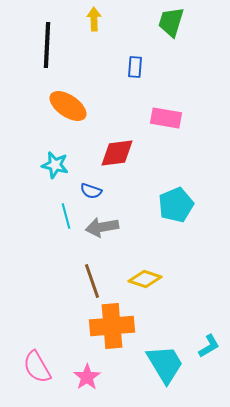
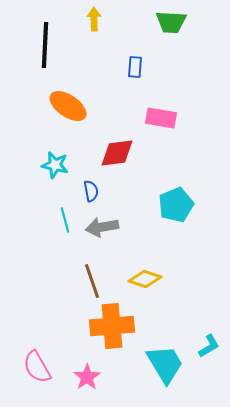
green trapezoid: rotated 104 degrees counterclockwise
black line: moved 2 px left
pink rectangle: moved 5 px left
blue semicircle: rotated 120 degrees counterclockwise
cyan line: moved 1 px left, 4 px down
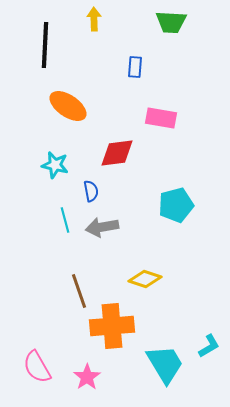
cyan pentagon: rotated 8 degrees clockwise
brown line: moved 13 px left, 10 px down
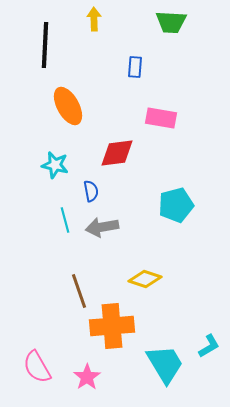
orange ellipse: rotated 27 degrees clockwise
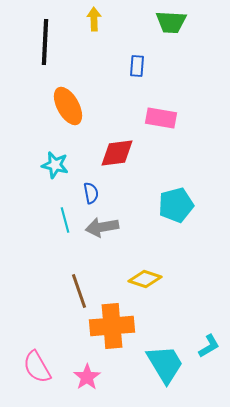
black line: moved 3 px up
blue rectangle: moved 2 px right, 1 px up
blue semicircle: moved 2 px down
